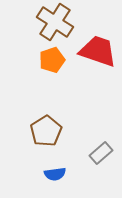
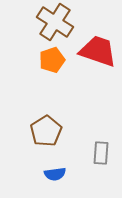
gray rectangle: rotated 45 degrees counterclockwise
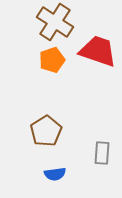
gray rectangle: moved 1 px right
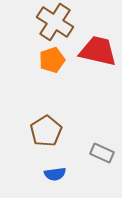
red trapezoid: rotated 6 degrees counterclockwise
gray rectangle: rotated 70 degrees counterclockwise
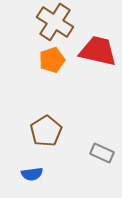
blue semicircle: moved 23 px left
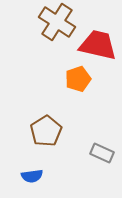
brown cross: moved 2 px right
red trapezoid: moved 6 px up
orange pentagon: moved 26 px right, 19 px down
blue semicircle: moved 2 px down
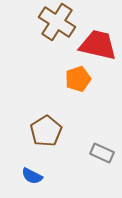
blue semicircle: rotated 35 degrees clockwise
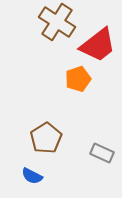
red trapezoid: rotated 129 degrees clockwise
brown pentagon: moved 7 px down
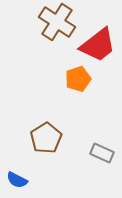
blue semicircle: moved 15 px left, 4 px down
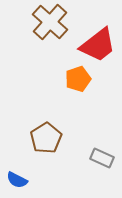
brown cross: moved 7 px left; rotated 9 degrees clockwise
gray rectangle: moved 5 px down
